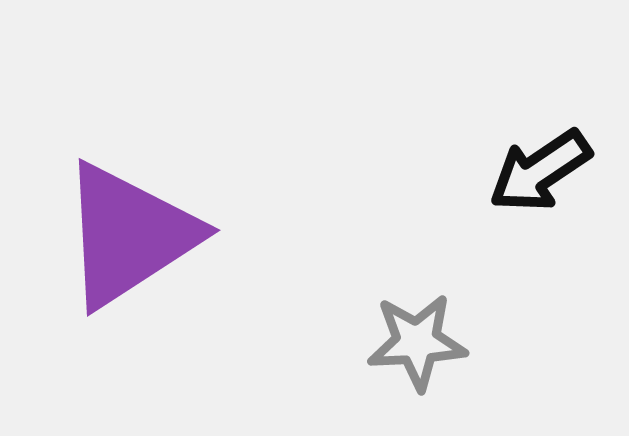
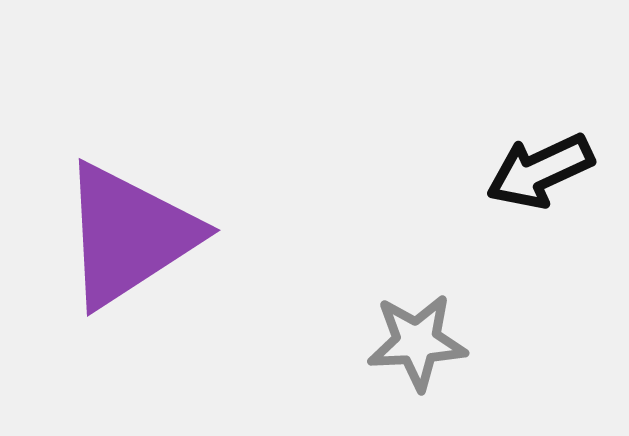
black arrow: rotated 9 degrees clockwise
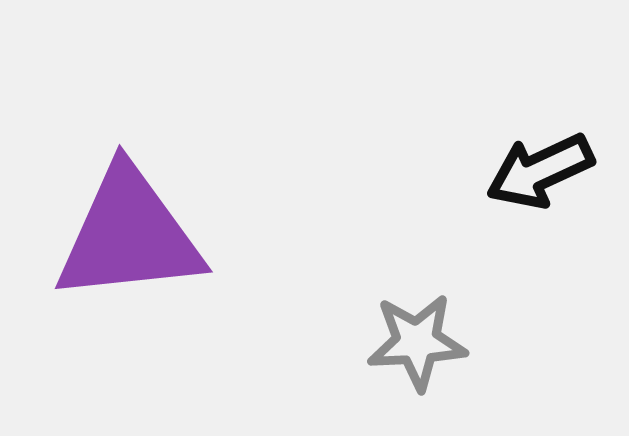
purple triangle: rotated 27 degrees clockwise
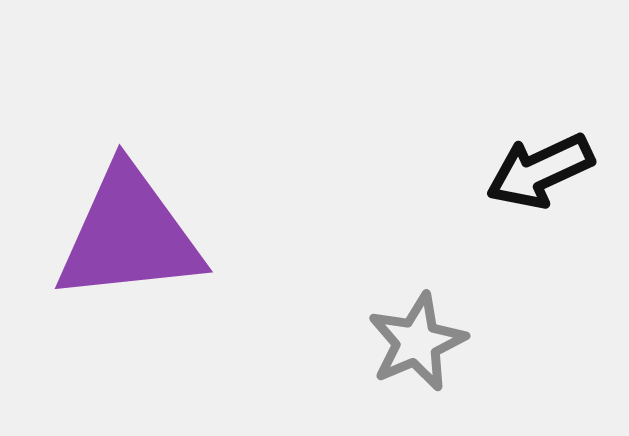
gray star: rotated 20 degrees counterclockwise
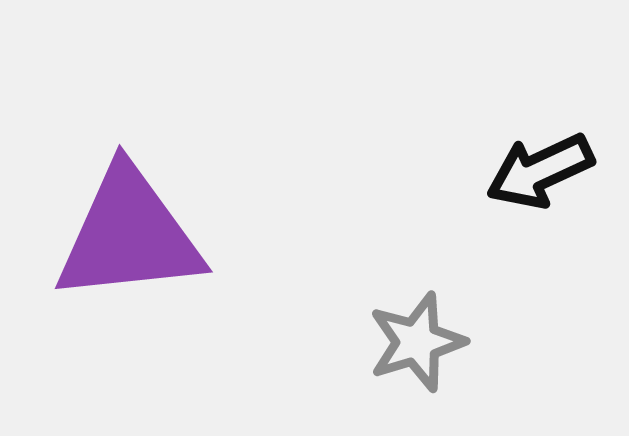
gray star: rotated 6 degrees clockwise
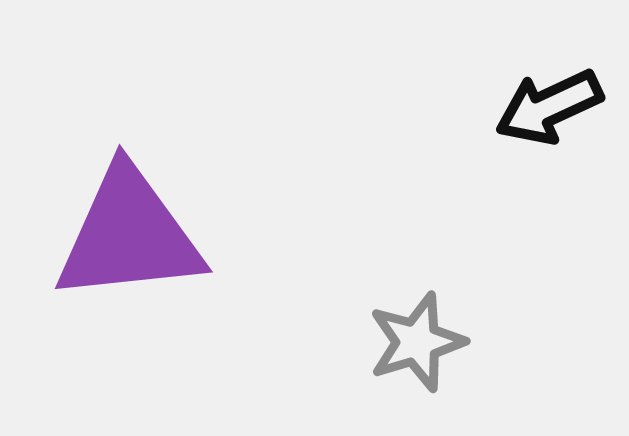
black arrow: moved 9 px right, 64 px up
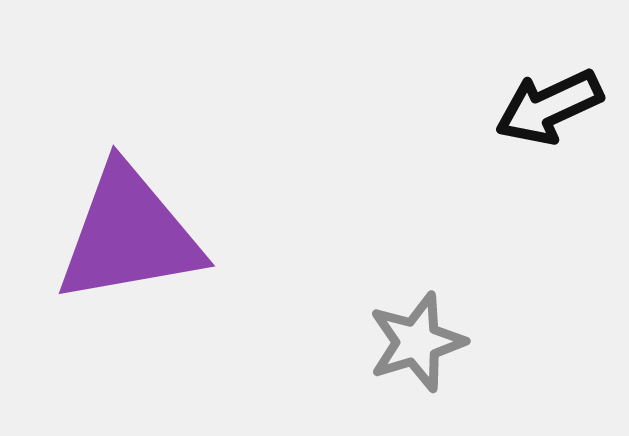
purple triangle: rotated 4 degrees counterclockwise
